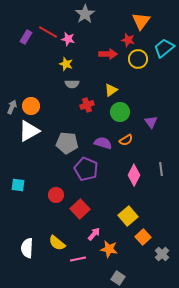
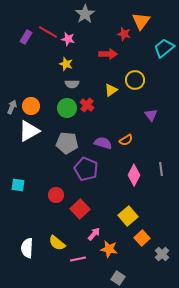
red star: moved 4 px left, 6 px up
yellow circle: moved 3 px left, 21 px down
red cross: rotated 32 degrees counterclockwise
green circle: moved 53 px left, 4 px up
purple triangle: moved 7 px up
orange square: moved 1 px left, 1 px down
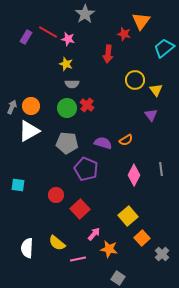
red arrow: rotated 96 degrees clockwise
yellow triangle: moved 45 px right; rotated 32 degrees counterclockwise
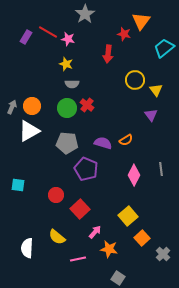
orange circle: moved 1 px right
pink arrow: moved 1 px right, 2 px up
yellow semicircle: moved 6 px up
gray cross: moved 1 px right
